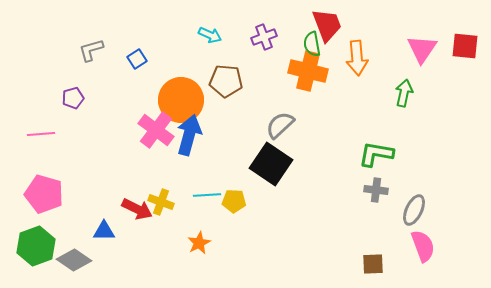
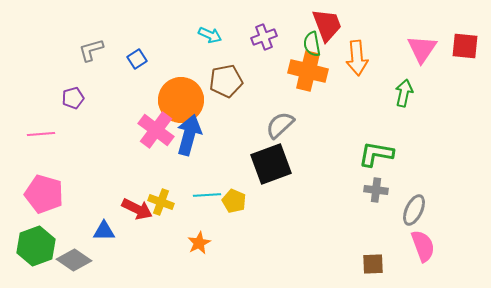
brown pentagon: rotated 16 degrees counterclockwise
black square: rotated 36 degrees clockwise
yellow pentagon: rotated 20 degrees clockwise
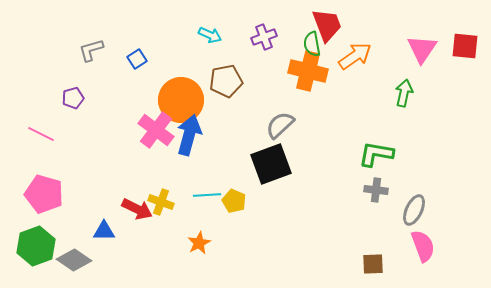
orange arrow: moved 2 px left, 2 px up; rotated 120 degrees counterclockwise
pink line: rotated 32 degrees clockwise
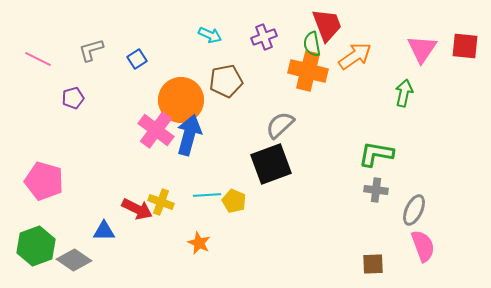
pink line: moved 3 px left, 75 px up
pink pentagon: moved 13 px up
orange star: rotated 20 degrees counterclockwise
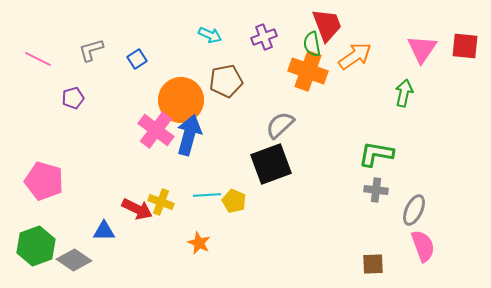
orange cross: rotated 6 degrees clockwise
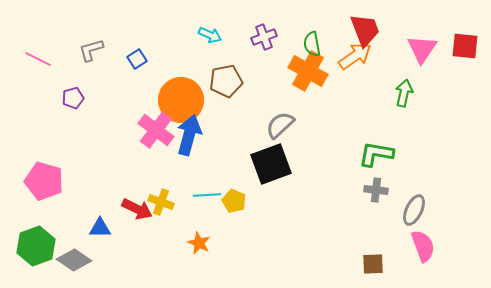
red trapezoid: moved 38 px right, 5 px down
orange cross: rotated 9 degrees clockwise
blue triangle: moved 4 px left, 3 px up
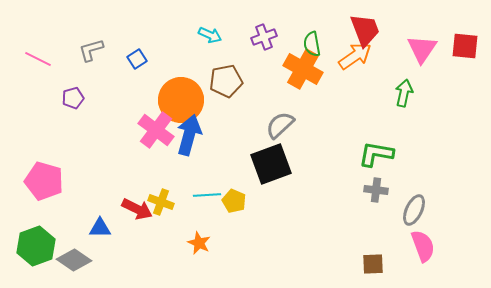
orange cross: moved 5 px left, 2 px up
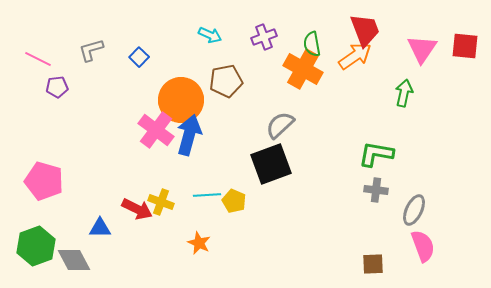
blue square: moved 2 px right, 2 px up; rotated 12 degrees counterclockwise
purple pentagon: moved 16 px left, 11 px up; rotated 10 degrees clockwise
gray diamond: rotated 28 degrees clockwise
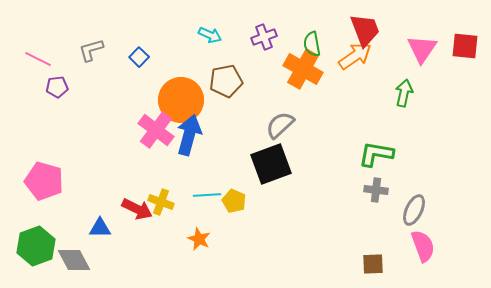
orange star: moved 4 px up
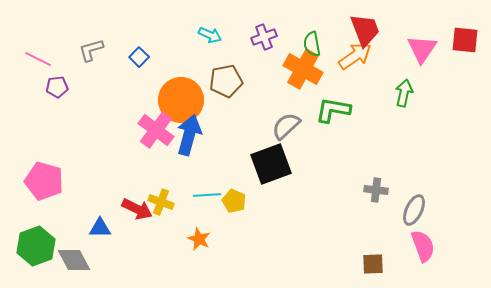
red square: moved 6 px up
gray semicircle: moved 6 px right, 1 px down
green L-shape: moved 43 px left, 44 px up
